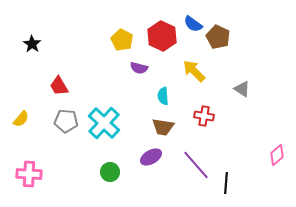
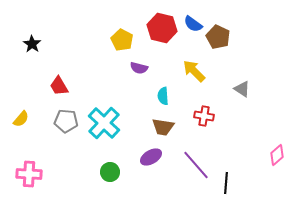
red hexagon: moved 8 px up; rotated 12 degrees counterclockwise
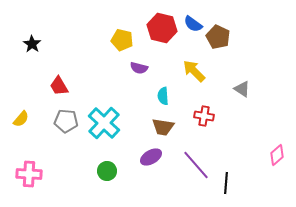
yellow pentagon: rotated 15 degrees counterclockwise
green circle: moved 3 px left, 1 px up
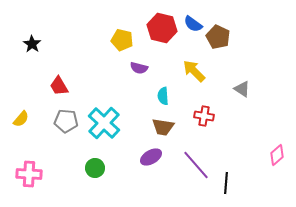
green circle: moved 12 px left, 3 px up
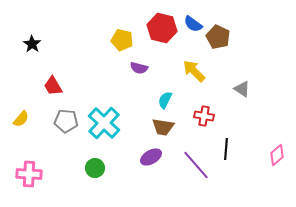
red trapezoid: moved 6 px left
cyan semicircle: moved 2 px right, 4 px down; rotated 30 degrees clockwise
black line: moved 34 px up
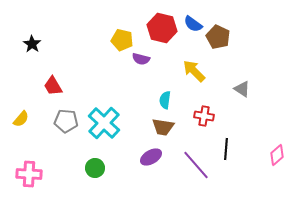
purple semicircle: moved 2 px right, 9 px up
cyan semicircle: rotated 18 degrees counterclockwise
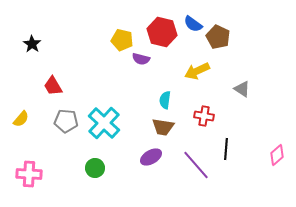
red hexagon: moved 4 px down
yellow arrow: moved 3 px right; rotated 70 degrees counterclockwise
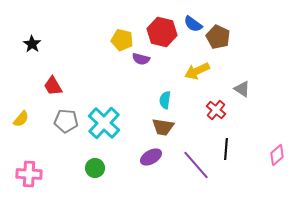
red cross: moved 12 px right, 6 px up; rotated 30 degrees clockwise
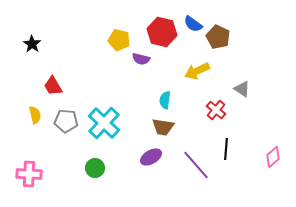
yellow pentagon: moved 3 px left
yellow semicircle: moved 14 px right, 4 px up; rotated 54 degrees counterclockwise
pink diamond: moved 4 px left, 2 px down
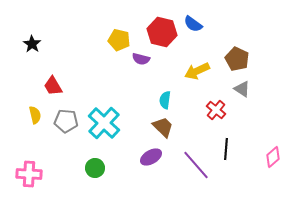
brown pentagon: moved 19 px right, 22 px down
brown trapezoid: rotated 145 degrees counterclockwise
